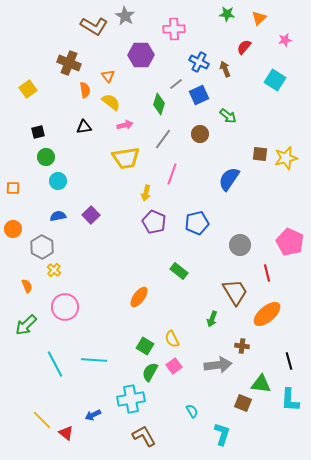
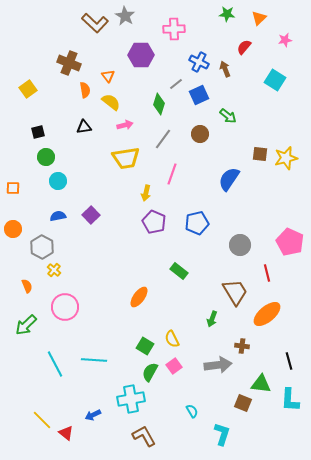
brown L-shape at (94, 26): moved 1 px right, 3 px up; rotated 12 degrees clockwise
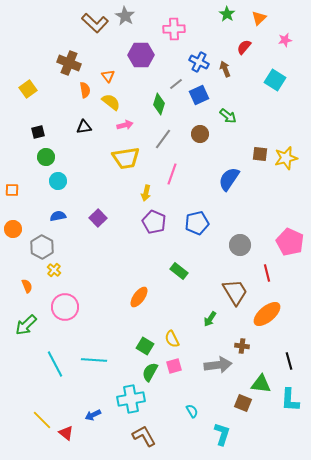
green star at (227, 14): rotated 28 degrees clockwise
orange square at (13, 188): moved 1 px left, 2 px down
purple square at (91, 215): moved 7 px right, 3 px down
green arrow at (212, 319): moved 2 px left; rotated 14 degrees clockwise
pink square at (174, 366): rotated 21 degrees clockwise
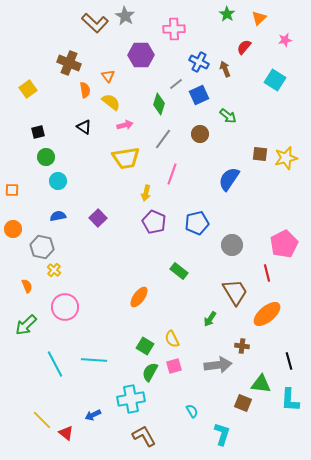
black triangle at (84, 127): rotated 42 degrees clockwise
pink pentagon at (290, 242): moved 6 px left, 2 px down; rotated 20 degrees clockwise
gray circle at (240, 245): moved 8 px left
gray hexagon at (42, 247): rotated 15 degrees counterclockwise
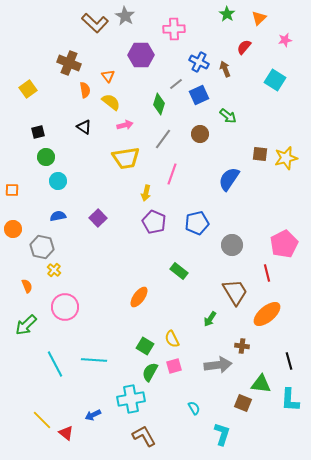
cyan semicircle at (192, 411): moved 2 px right, 3 px up
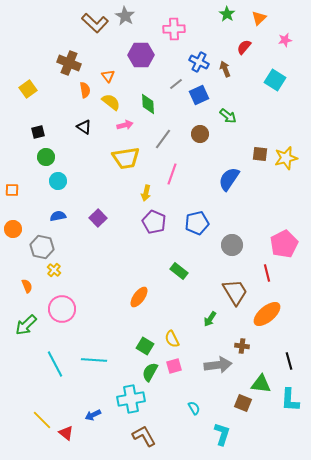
green diamond at (159, 104): moved 11 px left; rotated 20 degrees counterclockwise
pink circle at (65, 307): moved 3 px left, 2 px down
